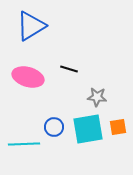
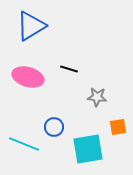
cyan square: moved 20 px down
cyan line: rotated 24 degrees clockwise
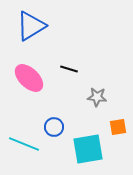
pink ellipse: moved 1 px right, 1 px down; rotated 28 degrees clockwise
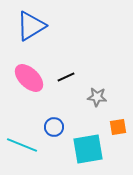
black line: moved 3 px left, 8 px down; rotated 42 degrees counterclockwise
cyan line: moved 2 px left, 1 px down
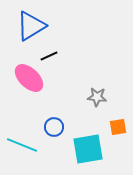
black line: moved 17 px left, 21 px up
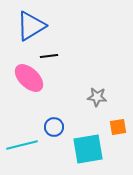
black line: rotated 18 degrees clockwise
cyan line: rotated 36 degrees counterclockwise
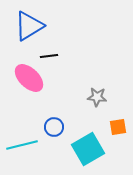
blue triangle: moved 2 px left
cyan square: rotated 20 degrees counterclockwise
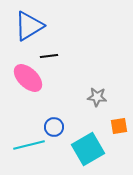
pink ellipse: moved 1 px left
orange square: moved 1 px right, 1 px up
cyan line: moved 7 px right
